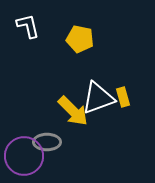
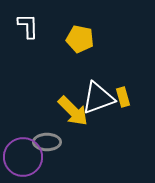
white L-shape: rotated 12 degrees clockwise
purple circle: moved 1 px left, 1 px down
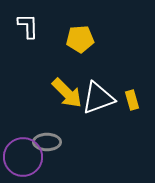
yellow pentagon: rotated 16 degrees counterclockwise
yellow rectangle: moved 9 px right, 3 px down
yellow arrow: moved 6 px left, 18 px up
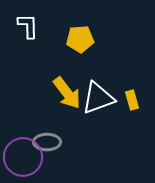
yellow arrow: rotated 8 degrees clockwise
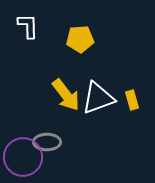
yellow arrow: moved 1 px left, 2 px down
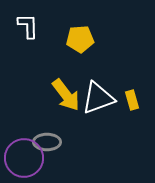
purple circle: moved 1 px right, 1 px down
